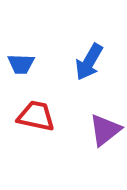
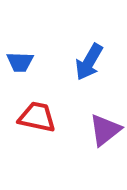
blue trapezoid: moved 1 px left, 2 px up
red trapezoid: moved 1 px right, 1 px down
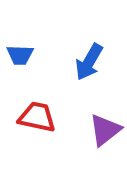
blue trapezoid: moved 7 px up
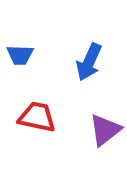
blue arrow: rotated 6 degrees counterclockwise
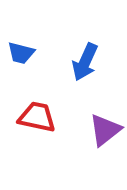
blue trapezoid: moved 1 px right, 2 px up; rotated 12 degrees clockwise
blue arrow: moved 4 px left
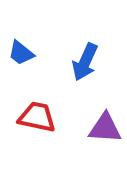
blue trapezoid: rotated 24 degrees clockwise
purple triangle: moved 2 px up; rotated 42 degrees clockwise
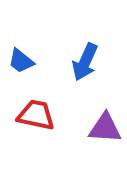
blue trapezoid: moved 8 px down
red trapezoid: moved 1 px left, 2 px up
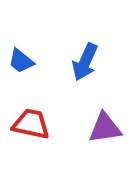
red trapezoid: moved 5 px left, 9 px down
purple triangle: rotated 12 degrees counterclockwise
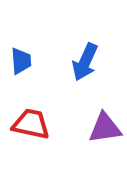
blue trapezoid: rotated 132 degrees counterclockwise
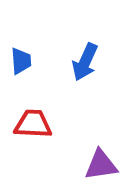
red trapezoid: moved 2 px right; rotated 9 degrees counterclockwise
purple triangle: moved 4 px left, 37 px down
